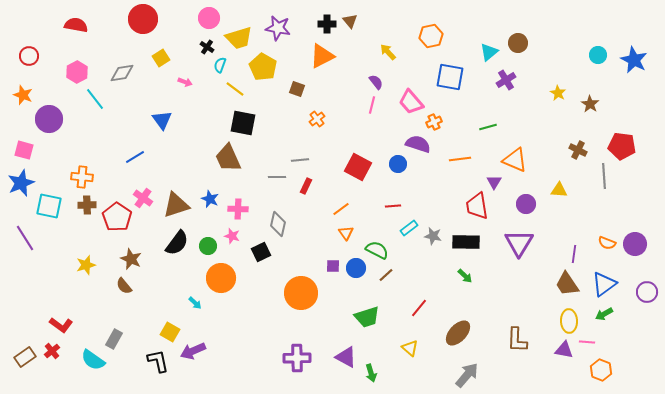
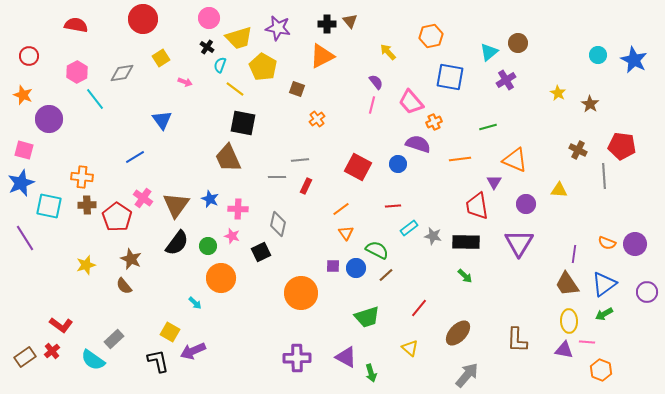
brown triangle at (176, 205): rotated 36 degrees counterclockwise
gray rectangle at (114, 339): rotated 18 degrees clockwise
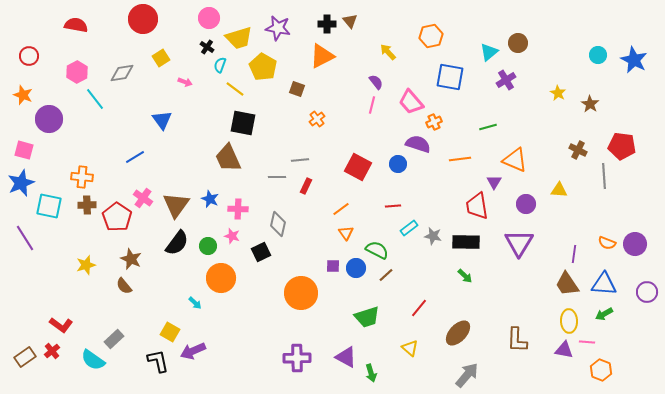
blue triangle at (604, 284): rotated 40 degrees clockwise
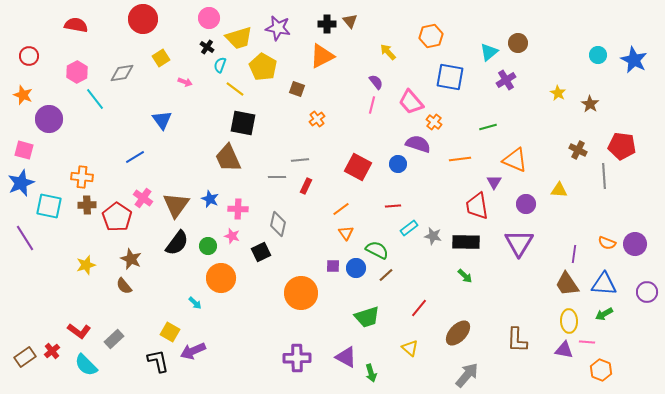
orange cross at (434, 122): rotated 28 degrees counterclockwise
red L-shape at (61, 325): moved 18 px right, 6 px down
cyan semicircle at (93, 360): moved 7 px left, 5 px down; rotated 10 degrees clockwise
